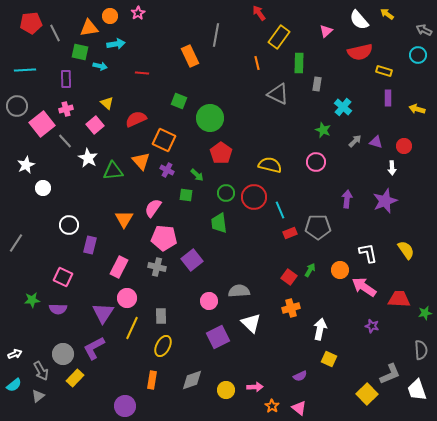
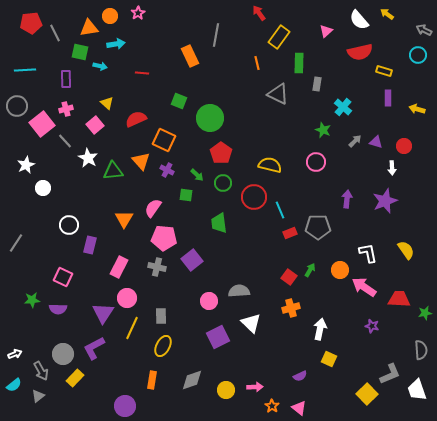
green circle at (226, 193): moved 3 px left, 10 px up
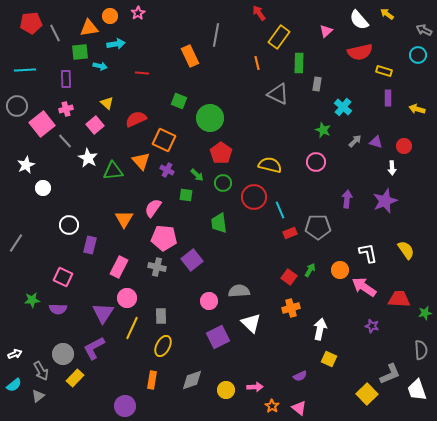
green square at (80, 52): rotated 18 degrees counterclockwise
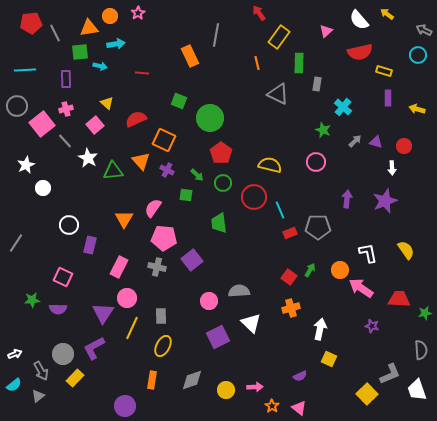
pink arrow at (364, 287): moved 3 px left, 1 px down
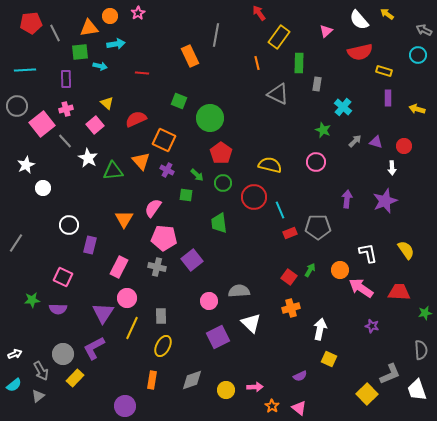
red trapezoid at (399, 299): moved 7 px up
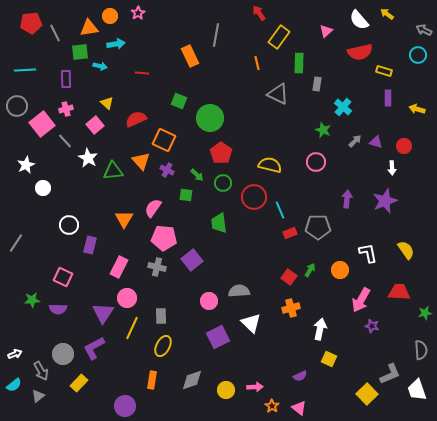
pink arrow at (361, 288): moved 12 px down; rotated 95 degrees counterclockwise
yellow rectangle at (75, 378): moved 4 px right, 5 px down
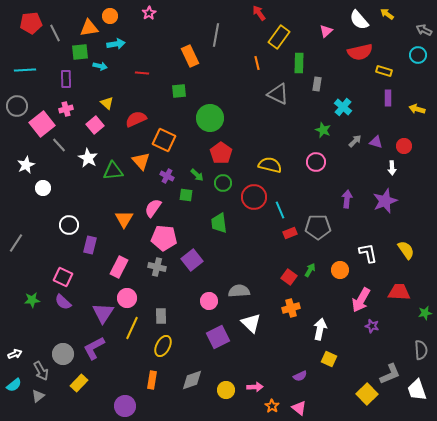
pink star at (138, 13): moved 11 px right
green square at (179, 101): moved 10 px up; rotated 28 degrees counterclockwise
gray line at (65, 141): moved 6 px left, 4 px down
purple cross at (167, 170): moved 6 px down
purple semicircle at (58, 309): moved 5 px right, 7 px up; rotated 42 degrees clockwise
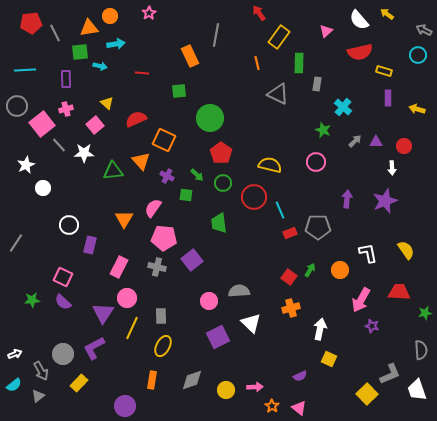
purple triangle at (376, 142): rotated 16 degrees counterclockwise
white star at (88, 158): moved 4 px left, 5 px up; rotated 30 degrees counterclockwise
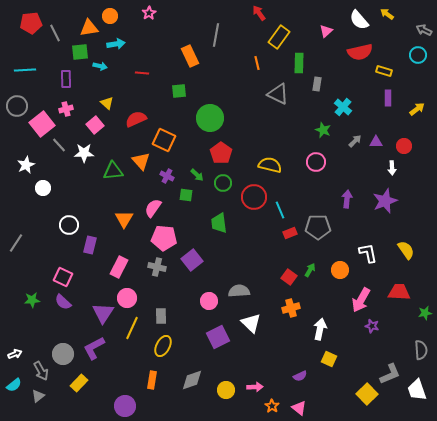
yellow arrow at (417, 109): rotated 126 degrees clockwise
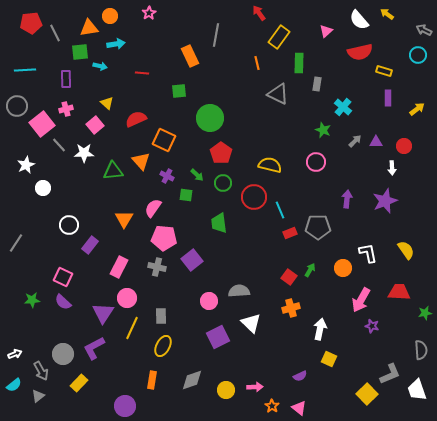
purple rectangle at (90, 245): rotated 24 degrees clockwise
orange circle at (340, 270): moved 3 px right, 2 px up
